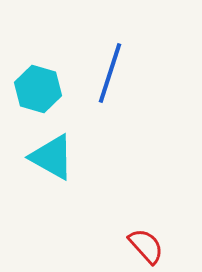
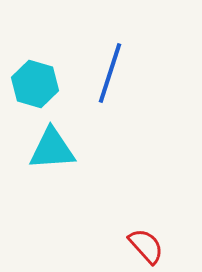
cyan hexagon: moved 3 px left, 5 px up
cyan triangle: moved 8 px up; rotated 33 degrees counterclockwise
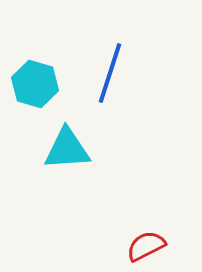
cyan triangle: moved 15 px right
red semicircle: rotated 75 degrees counterclockwise
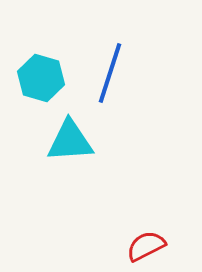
cyan hexagon: moved 6 px right, 6 px up
cyan triangle: moved 3 px right, 8 px up
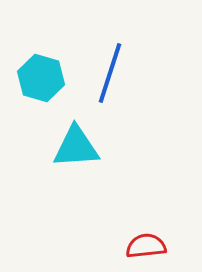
cyan triangle: moved 6 px right, 6 px down
red semicircle: rotated 21 degrees clockwise
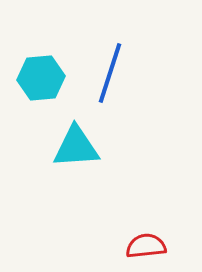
cyan hexagon: rotated 21 degrees counterclockwise
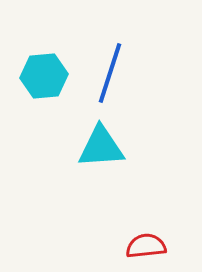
cyan hexagon: moved 3 px right, 2 px up
cyan triangle: moved 25 px right
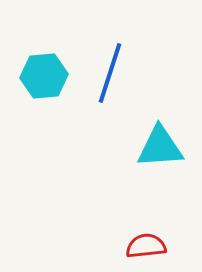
cyan triangle: moved 59 px right
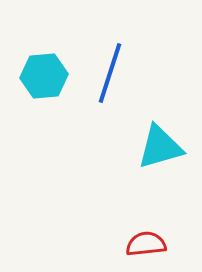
cyan triangle: rotated 12 degrees counterclockwise
red semicircle: moved 2 px up
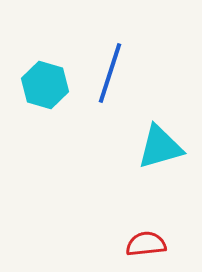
cyan hexagon: moved 1 px right, 9 px down; rotated 21 degrees clockwise
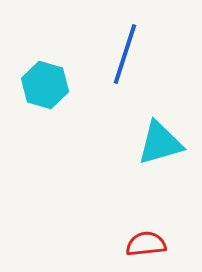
blue line: moved 15 px right, 19 px up
cyan triangle: moved 4 px up
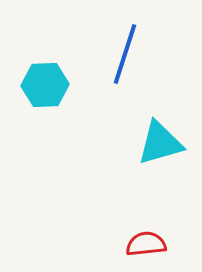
cyan hexagon: rotated 18 degrees counterclockwise
